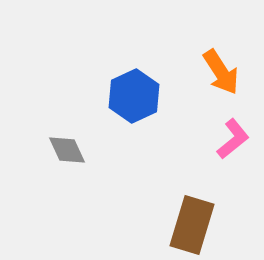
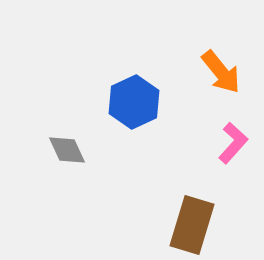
orange arrow: rotated 6 degrees counterclockwise
blue hexagon: moved 6 px down
pink L-shape: moved 4 px down; rotated 9 degrees counterclockwise
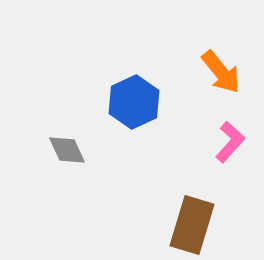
pink L-shape: moved 3 px left, 1 px up
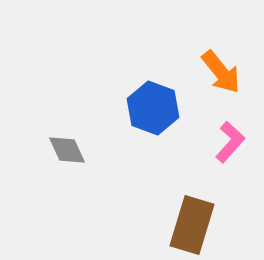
blue hexagon: moved 19 px right, 6 px down; rotated 15 degrees counterclockwise
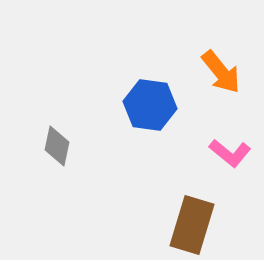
blue hexagon: moved 3 px left, 3 px up; rotated 12 degrees counterclockwise
pink L-shape: moved 11 px down; rotated 87 degrees clockwise
gray diamond: moved 10 px left, 4 px up; rotated 36 degrees clockwise
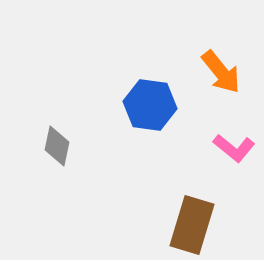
pink L-shape: moved 4 px right, 5 px up
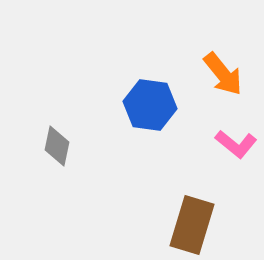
orange arrow: moved 2 px right, 2 px down
pink L-shape: moved 2 px right, 4 px up
